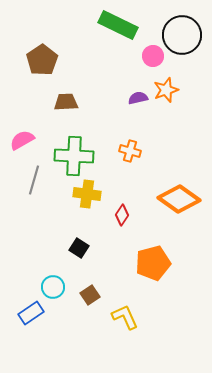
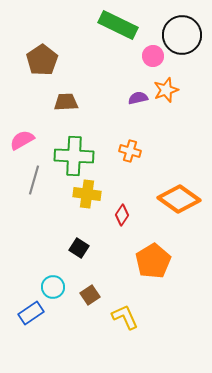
orange pentagon: moved 2 px up; rotated 16 degrees counterclockwise
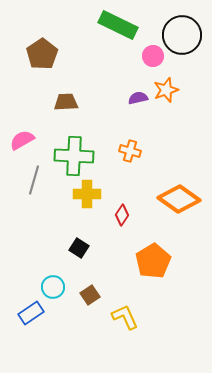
brown pentagon: moved 6 px up
yellow cross: rotated 8 degrees counterclockwise
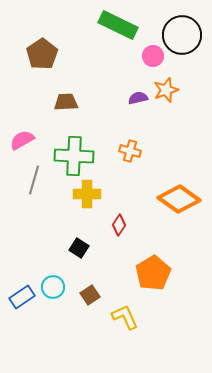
red diamond: moved 3 px left, 10 px down
orange pentagon: moved 12 px down
blue rectangle: moved 9 px left, 16 px up
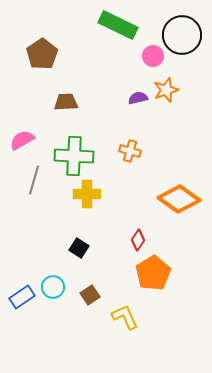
red diamond: moved 19 px right, 15 px down
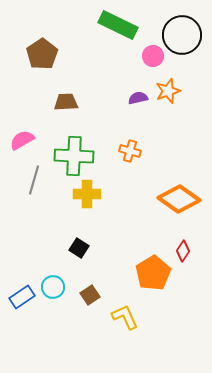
orange star: moved 2 px right, 1 px down
red diamond: moved 45 px right, 11 px down
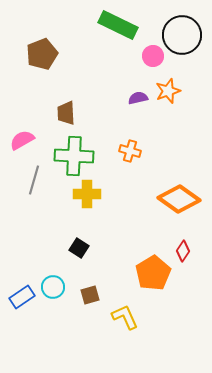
brown pentagon: rotated 12 degrees clockwise
brown trapezoid: moved 11 px down; rotated 90 degrees counterclockwise
brown square: rotated 18 degrees clockwise
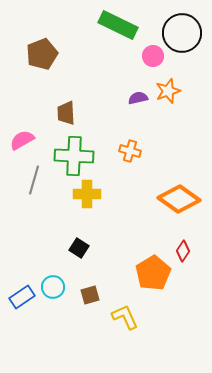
black circle: moved 2 px up
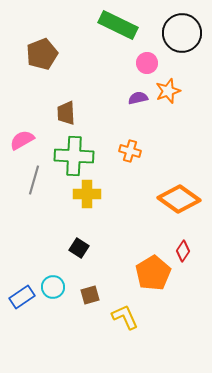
pink circle: moved 6 px left, 7 px down
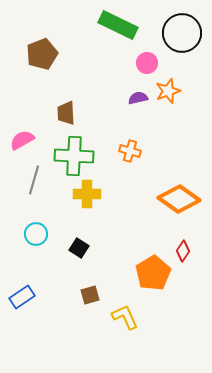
cyan circle: moved 17 px left, 53 px up
